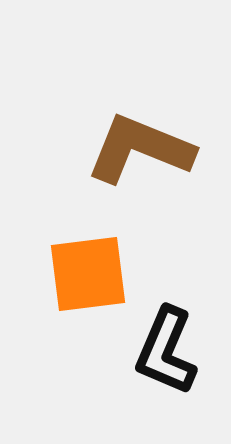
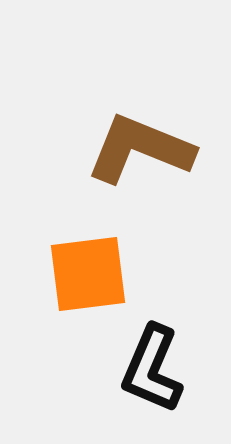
black L-shape: moved 14 px left, 18 px down
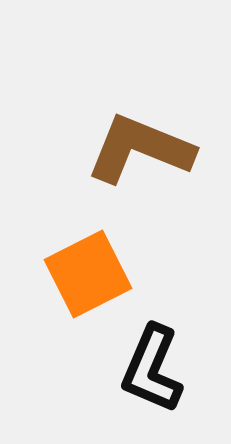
orange square: rotated 20 degrees counterclockwise
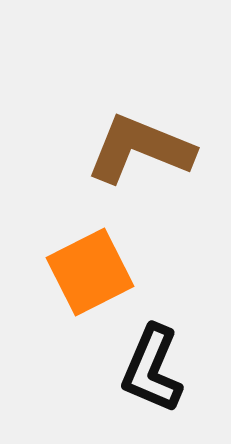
orange square: moved 2 px right, 2 px up
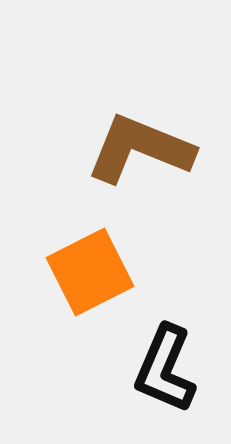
black L-shape: moved 13 px right
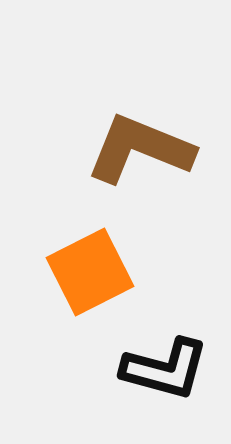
black L-shape: rotated 98 degrees counterclockwise
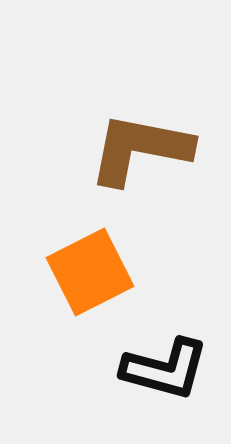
brown L-shape: rotated 11 degrees counterclockwise
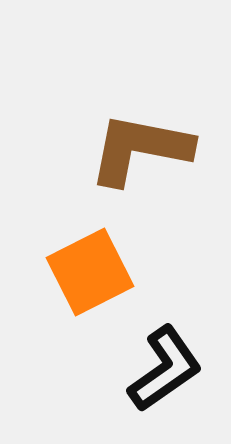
black L-shape: rotated 50 degrees counterclockwise
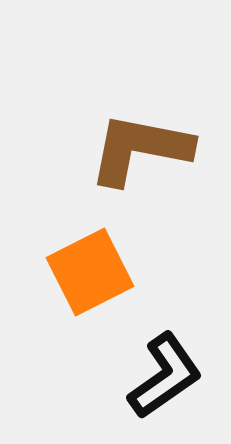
black L-shape: moved 7 px down
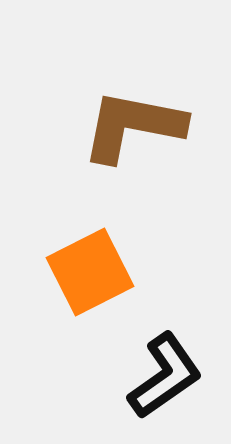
brown L-shape: moved 7 px left, 23 px up
